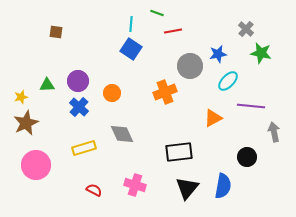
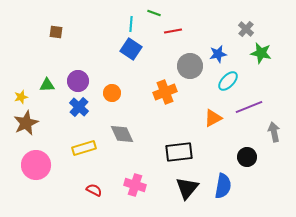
green line: moved 3 px left
purple line: moved 2 px left, 1 px down; rotated 28 degrees counterclockwise
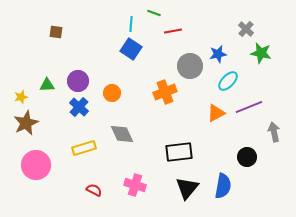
orange triangle: moved 3 px right, 5 px up
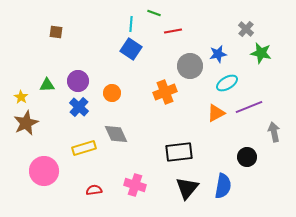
cyan ellipse: moved 1 px left, 2 px down; rotated 15 degrees clockwise
yellow star: rotated 24 degrees counterclockwise
gray diamond: moved 6 px left
pink circle: moved 8 px right, 6 px down
red semicircle: rotated 35 degrees counterclockwise
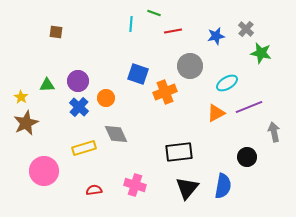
blue square: moved 7 px right, 25 px down; rotated 15 degrees counterclockwise
blue star: moved 2 px left, 18 px up
orange circle: moved 6 px left, 5 px down
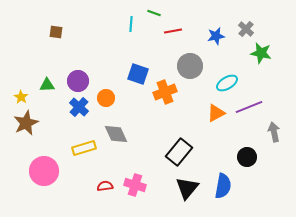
black rectangle: rotated 44 degrees counterclockwise
red semicircle: moved 11 px right, 4 px up
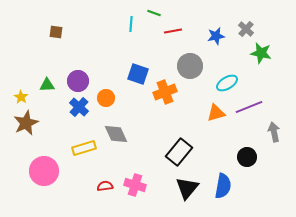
orange triangle: rotated 12 degrees clockwise
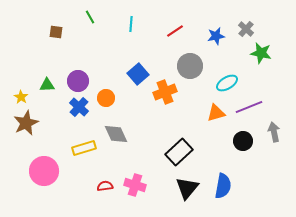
green line: moved 64 px left, 4 px down; rotated 40 degrees clockwise
red line: moved 2 px right; rotated 24 degrees counterclockwise
blue square: rotated 30 degrees clockwise
black rectangle: rotated 8 degrees clockwise
black circle: moved 4 px left, 16 px up
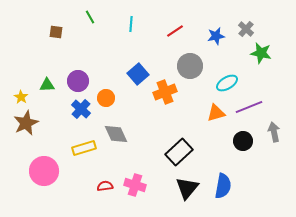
blue cross: moved 2 px right, 2 px down
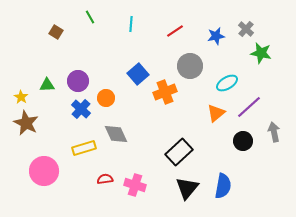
brown square: rotated 24 degrees clockwise
purple line: rotated 20 degrees counterclockwise
orange triangle: rotated 24 degrees counterclockwise
brown star: rotated 20 degrees counterclockwise
red semicircle: moved 7 px up
